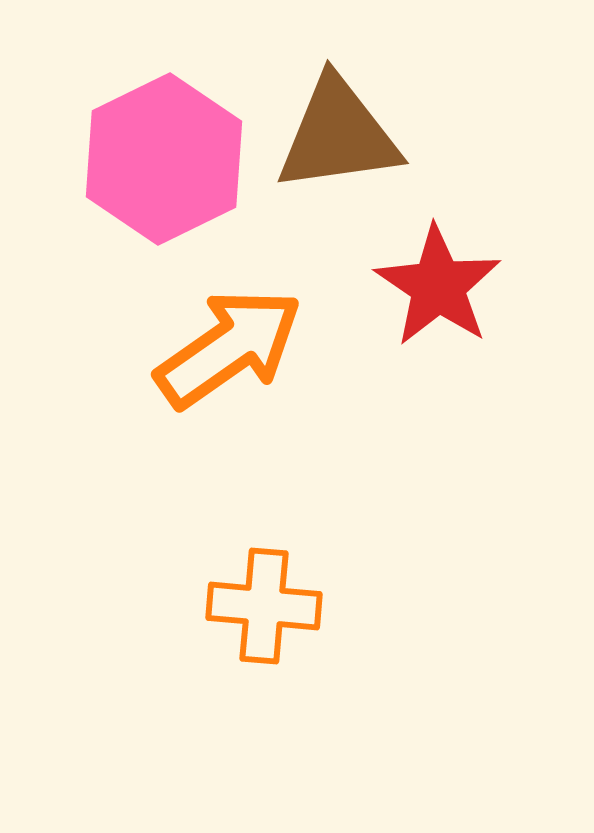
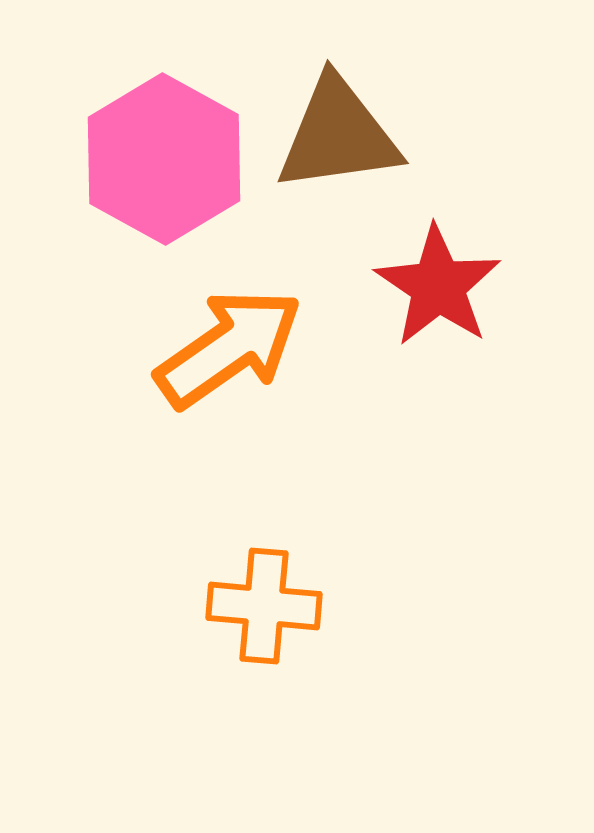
pink hexagon: rotated 5 degrees counterclockwise
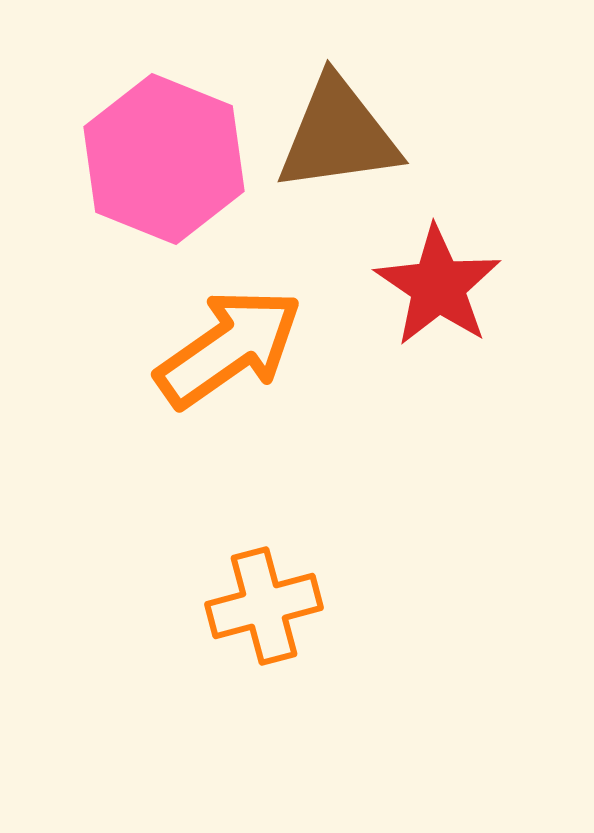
pink hexagon: rotated 7 degrees counterclockwise
orange cross: rotated 20 degrees counterclockwise
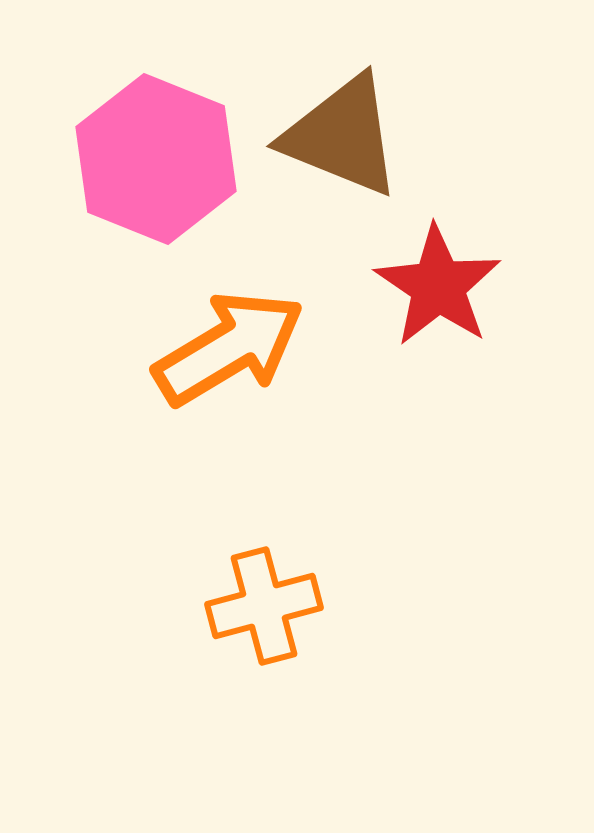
brown triangle: moved 4 px right, 1 px down; rotated 30 degrees clockwise
pink hexagon: moved 8 px left
orange arrow: rotated 4 degrees clockwise
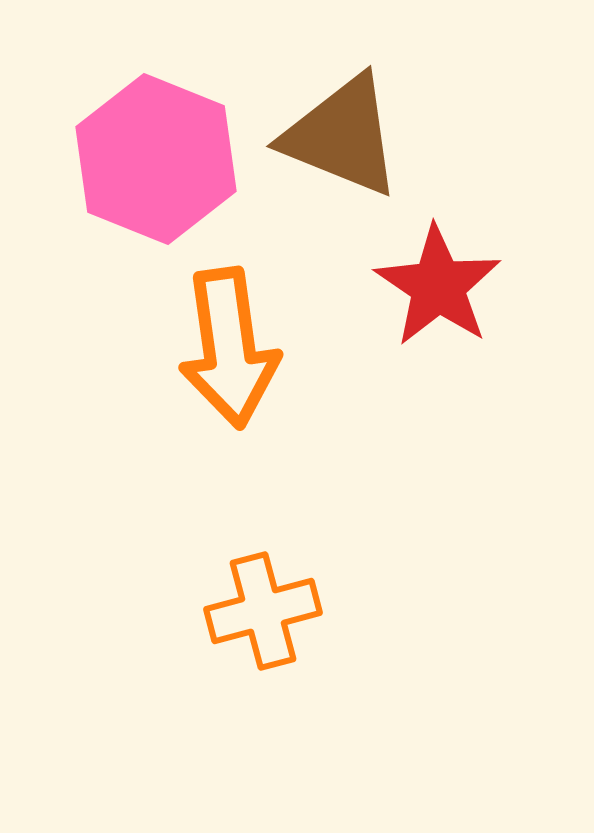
orange arrow: rotated 113 degrees clockwise
orange cross: moved 1 px left, 5 px down
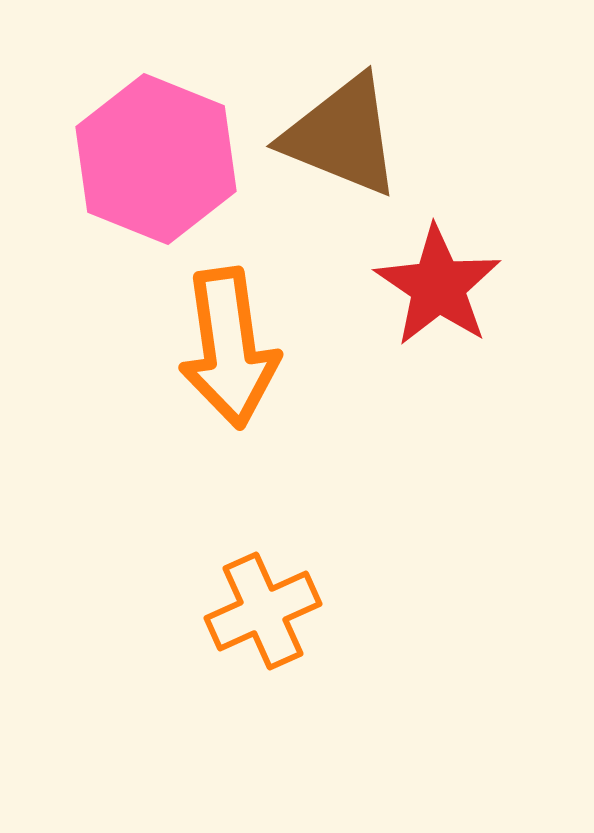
orange cross: rotated 9 degrees counterclockwise
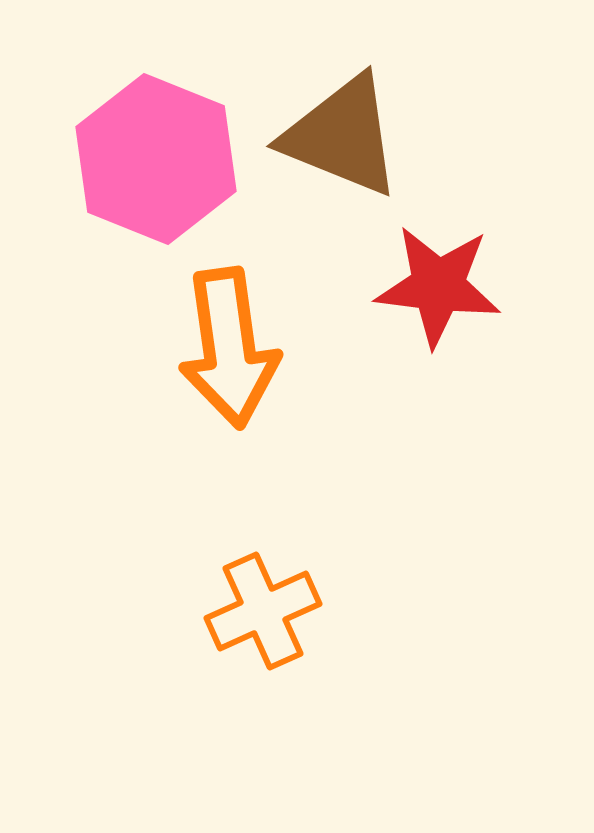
red star: rotated 27 degrees counterclockwise
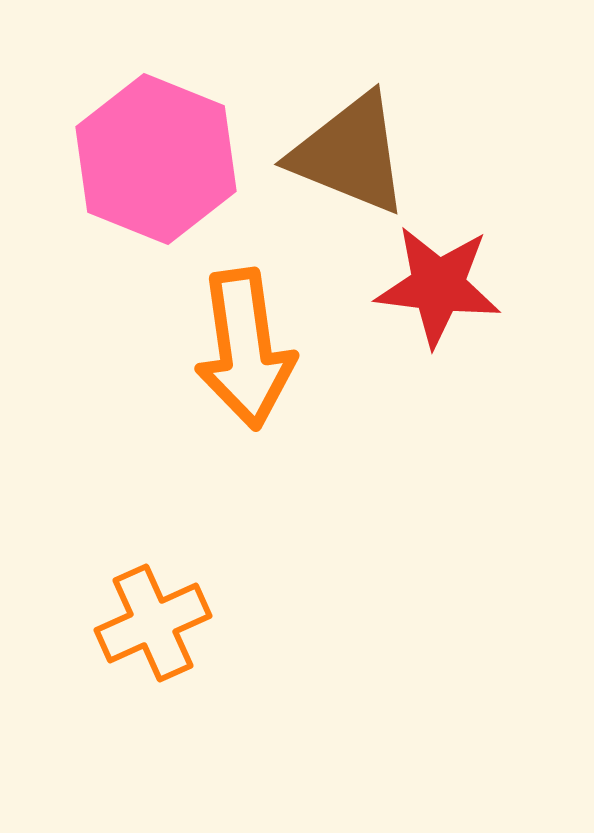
brown triangle: moved 8 px right, 18 px down
orange arrow: moved 16 px right, 1 px down
orange cross: moved 110 px left, 12 px down
